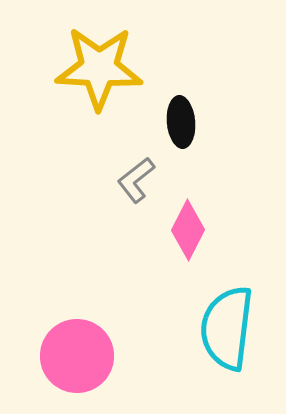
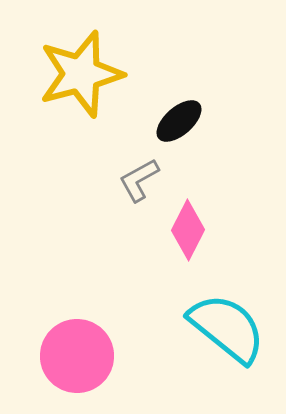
yellow star: moved 18 px left, 6 px down; rotated 18 degrees counterclockwise
black ellipse: moved 2 px left, 1 px up; rotated 54 degrees clockwise
gray L-shape: moved 3 px right; rotated 9 degrees clockwise
cyan semicircle: rotated 122 degrees clockwise
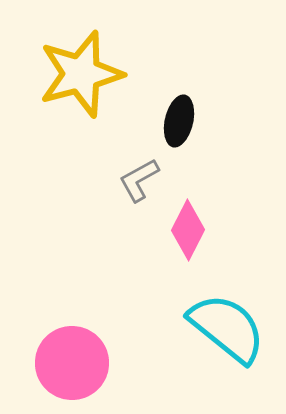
black ellipse: rotated 36 degrees counterclockwise
pink circle: moved 5 px left, 7 px down
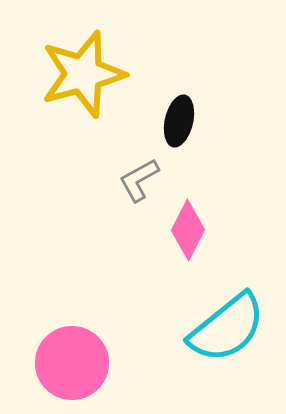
yellow star: moved 2 px right
cyan semicircle: rotated 102 degrees clockwise
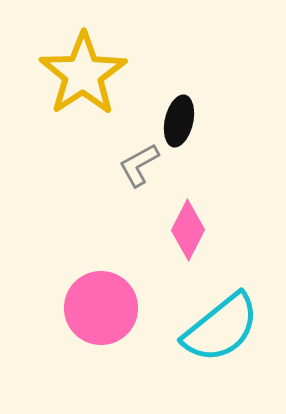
yellow star: rotated 18 degrees counterclockwise
gray L-shape: moved 15 px up
cyan semicircle: moved 6 px left
pink circle: moved 29 px right, 55 px up
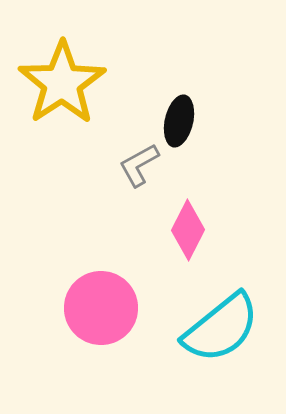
yellow star: moved 21 px left, 9 px down
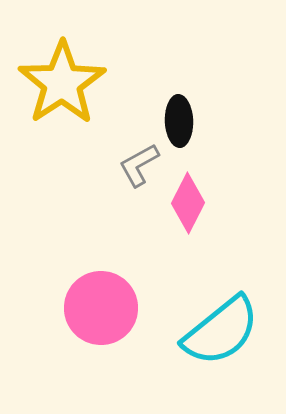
black ellipse: rotated 15 degrees counterclockwise
pink diamond: moved 27 px up
cyan semicircle: moved 3 px down
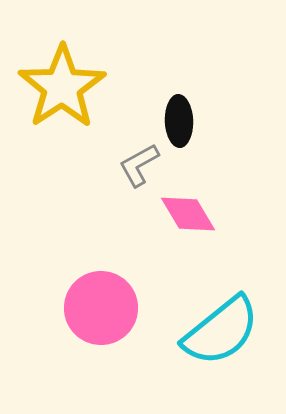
yellow star: moved 4 px down
pink diamond: moved 11 px down; rotated 58 degrees counterclockwise
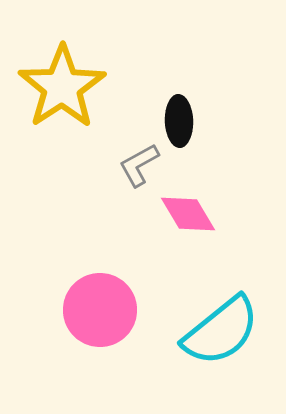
pink circle: moved 1 px left, 2 px down
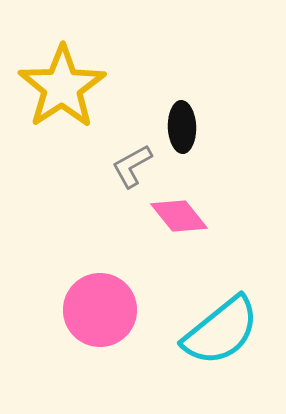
black ellipse: moved 3 px right, 6 px down
gray L-shape: moved 7 px left, 1 px down
pink diamond: moved 9 px left, 2 px down; rotated 8 degrees counterclockwise
